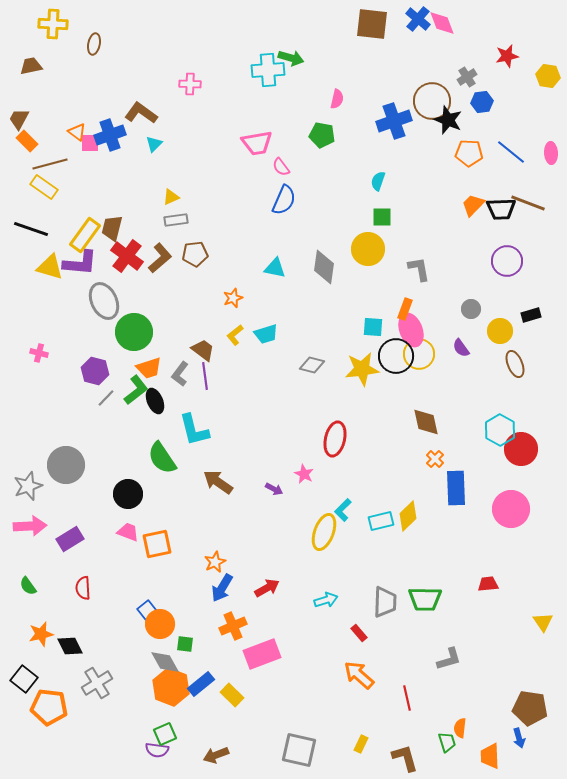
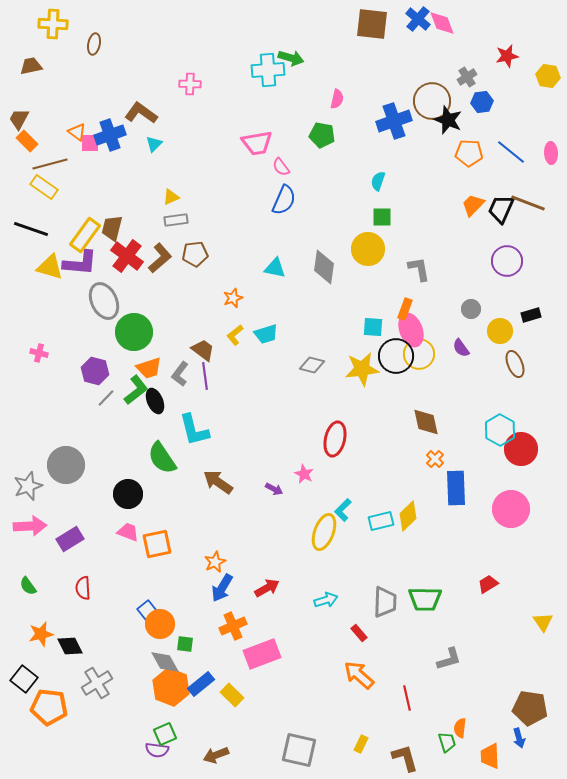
black trapezoid at (501, 209): rotated 116 degrees clockwise
red trapezoid at (488, 584): rotated 25 degrees counterclockwise
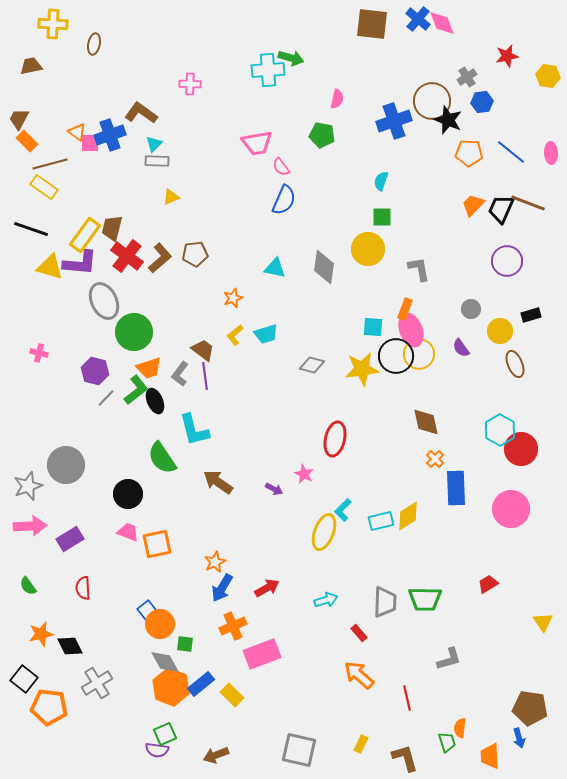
cyan semicircle at (378, 181): moved 3 px right
gray rectangle at (176, 220): moved 19 px left, 59 px up; rotated 10 degrees clockwise
yellow diamond at (408, 516): rotated 12 degrees clockwise
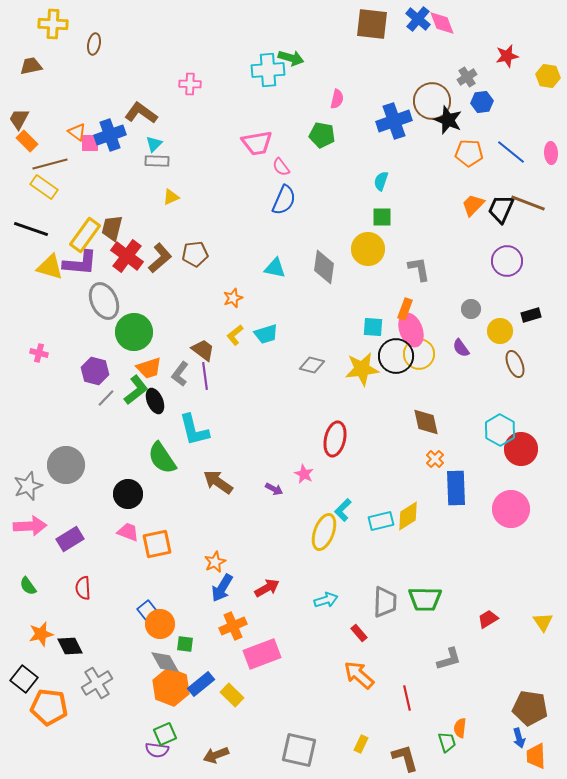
red trapezoid at (488, 584): moved 35 px down
orange trapezoid at (490, 756): moved 46 px right
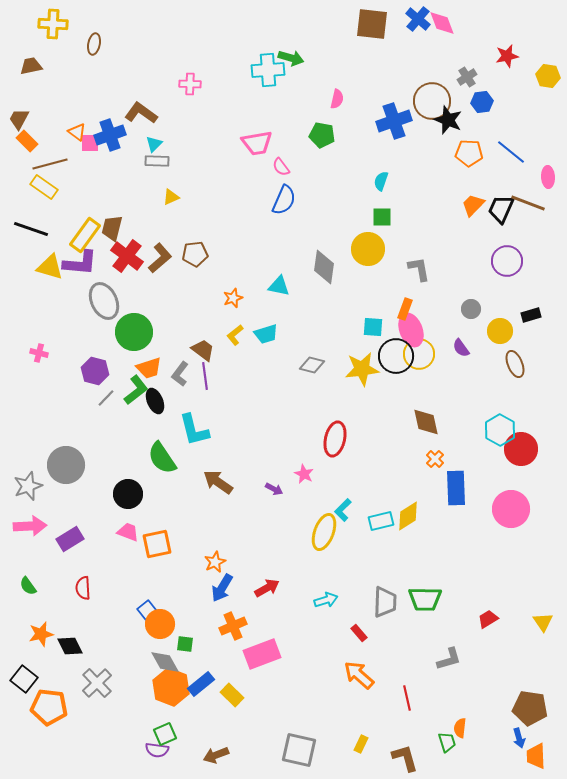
pink ellipse at (551, 153): moved 3 px left, 24 px down
cyan triangle at (275, 268): moved 4 px right, 18 px down
gray cross at (97, 683): rotated 12 degrees counterclockwise
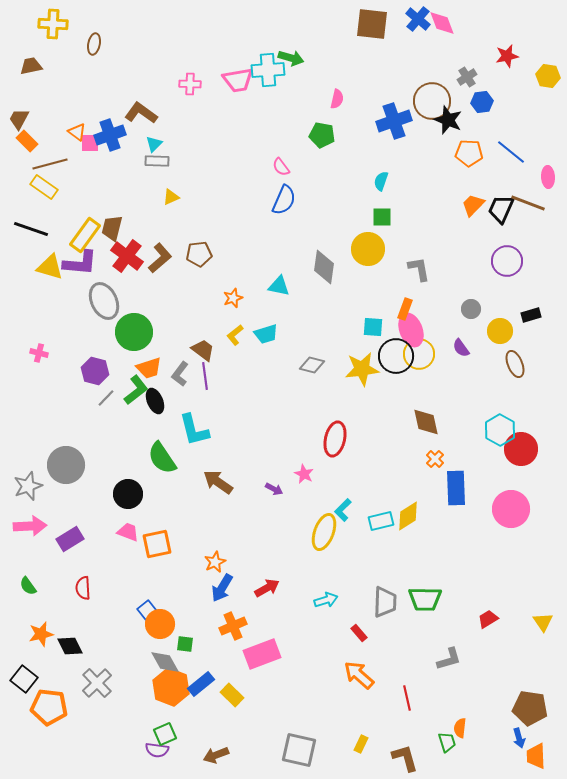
pink trapezoid at (257, 143): moved 19 px left, 63 px up
brown pentagon at (195, 254): moved 4 px right
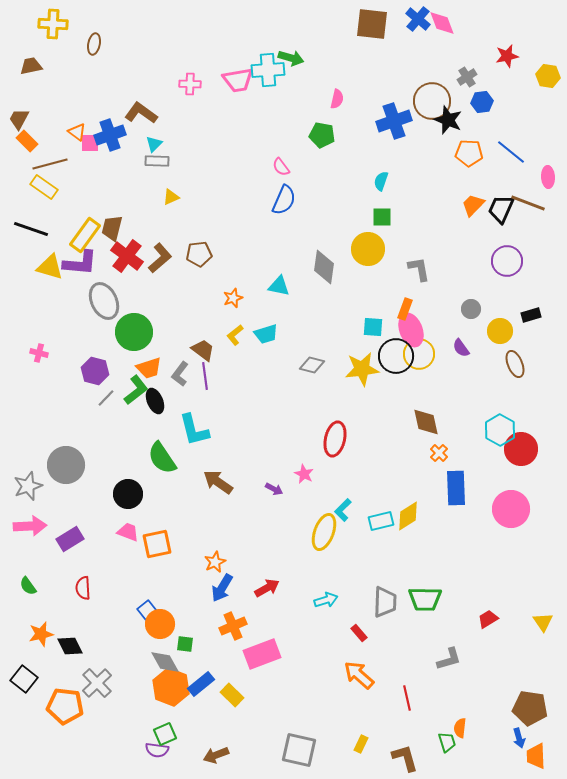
orange cross at (435, 459): moved 4 px right, 6 px up
orange pentagon at (49, 707): moved 16 px right, 1 px up
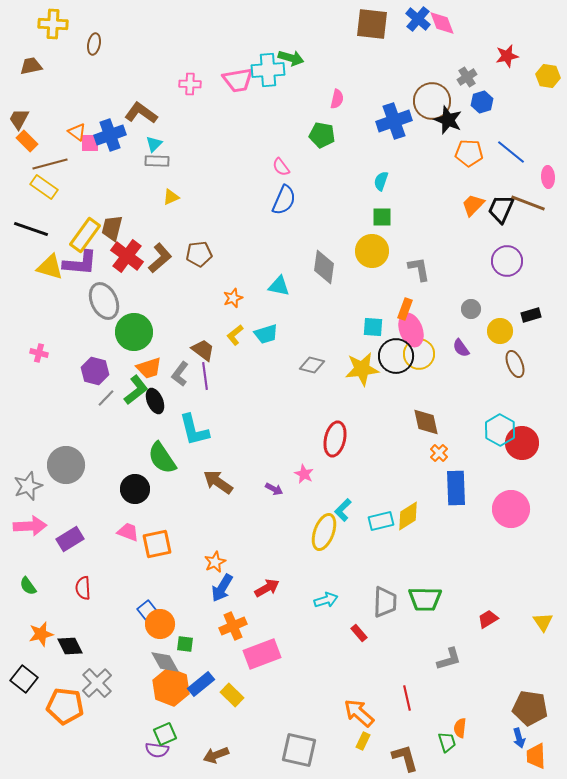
blue hexagon at (482, 102): rotated 10 degrees counterclockwise
yellow circle at (368, 249): moved 4 px right, 2 px down
red circle at (521, 449): moved 1 px right, 6 px up
black circle at (128, 494): moved 7 px right, 5 px up
orange arrow at (359, 675): moved 38 px down
yellow rectangle at (361, 744): moved 2 px right, 3 px up
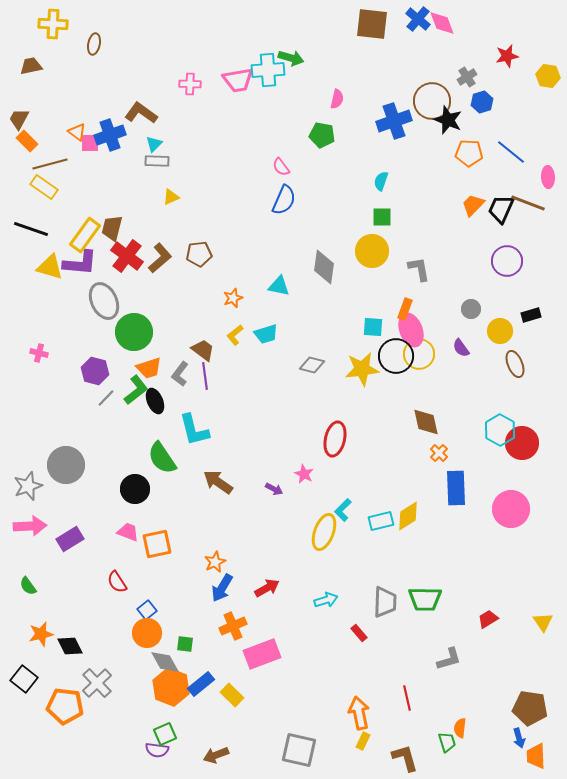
red semicircle at (83, 588): moved 34 px right, 6 px up; rotated 30 degrees counterclockwise
orange circle at (160, 624): moved 13 px left, 9 px down
orange arrow at (359, 713): rotated 36 degrees clockwise
